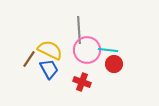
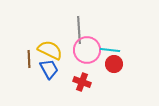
cyan line: moved 2 px right
brown line: rotated 36 degrees counterclockwise
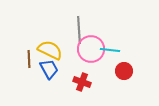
pink circle: moved 4 px right, 1 px up
red circle: moved 10 px right, 7 px down
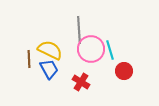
cyan line: rotated 66 degrees clockwise
red cross: moved 1 px left; rotated 12 degrees clockwise
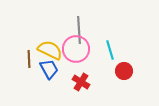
pink circle: moved 15 px left
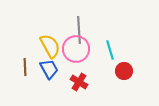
yellow semicircle: moved 4 px up; rotated 35 degrees clockwise
brown line: moved 4 px left, 8 px down
red cross: moved 2 px left
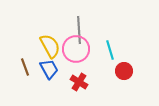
brown line: rotated 18 degrees counterclockwise
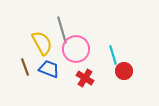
gray line: moved 17 px left; rotated 12 degrees counterclockwise
yellow semicircle: moved 8 px left, 3 px up
cyan line: moved 3 px right, 5 px down
blue trapezoid: rotated 40 degrees counterclockwise
red cross: moved 6 px right, 4 px up
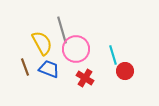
red circle: moved 1 px right
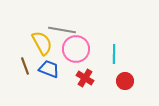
gray line: rotated 64 degrees counterclockwise
cyan line: moved 1 px right, 1 px up; rotated 18 degrees clockwise
brown line: moved 1 px up
red circle: moved 10 px down
